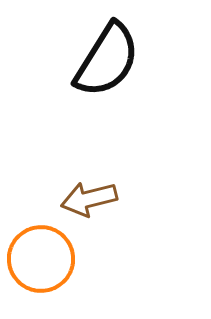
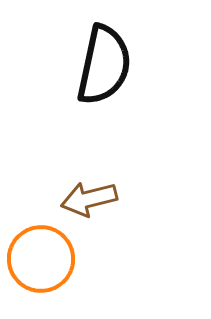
black semicircle: moved 3 px left, 5 px down; rotated 20 degrees counterclockwise
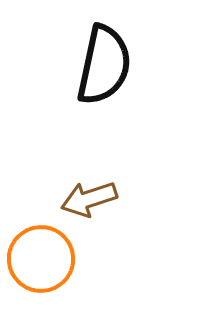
brown arrow: rotated 4 degrees counterclockwise
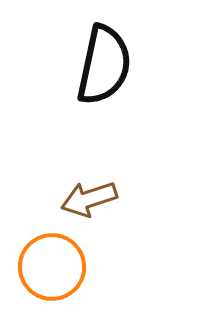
orange circle: moved 11 px right, 8 px down
